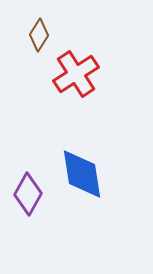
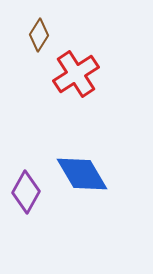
blue diamond: rotated 22 degrees counterclockwise
purple diamond: moved 2 px left, 2 px up
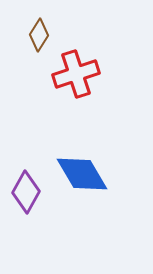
red cross: rotated 15 degrees clockwise
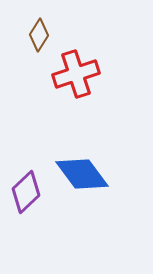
blue diamond: rotated 6 degrees counterclockwise
purple diamond: rotated 18 degrees clockwise
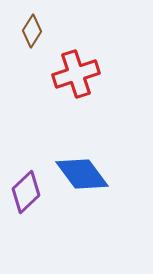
brown diamond: moved 7 px left, 4 px up
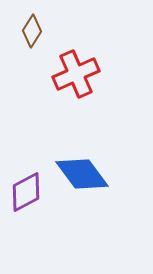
red cross: rotated 6 degrees counterclockwise
purple diamond: rotated 15 degrees clockwise
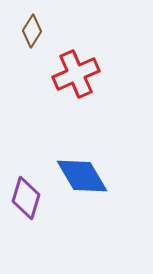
blue diamond: moved 2 px down; rotated 6 degrees clockwise
purple diamond: moved 6 px down; rotated 45 degrees counterclockwise
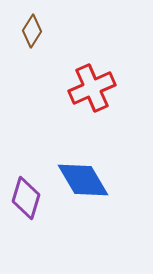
red cross: moved 16 px right, 14 px down
blue diamond: moved 1 px right, 4 px down
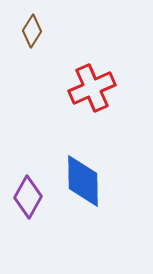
blue diamond: moved 1 px down; rotated 30 degrees clockwise
purple diamond: moved 2 px right, 1 px up; rotated 12 degrees clockwise
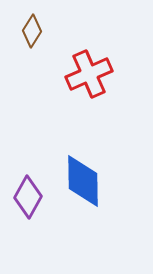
red cross: moved 3 px left, 14 px up
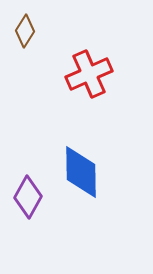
brown diamond: moved 7 px left
blue diamond: moved 2 px left, 9 px up
